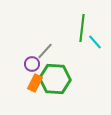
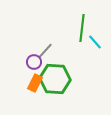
purple circle: moved 2 px right, 2 px up
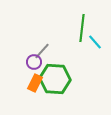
gray line: moved 3 px left
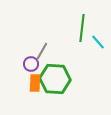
cyan line: moved 3 px right
gray line: rotated 12 degrees counterclockwise
purple circle: moved 3 px left, 2 px down
orange rectangle: rotated 24 degrees counterclockwise
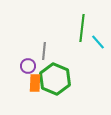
gray line: moved 2 px right; rotated 24 degrees counterclockwise
purple circle: moved 3 px left, 2 px down
green hexagon: rotated 20 degrees clockwise
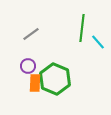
gray line: moved 13 px left, 17 px up; rotated 48 degrees clockwise
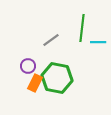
gray line: moved 20 px right, 6 px down
cyan line: rotated 49 degrees counterclockwise
green hexagon: moved 2 px right, 1 px up; rotated 12 degrees counterclockwise
orange rectangle: rotated 24 degrees clockwise
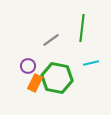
cyan line: moved 7 px left, 21 px down; rotated 14 degrees counterclockwise
